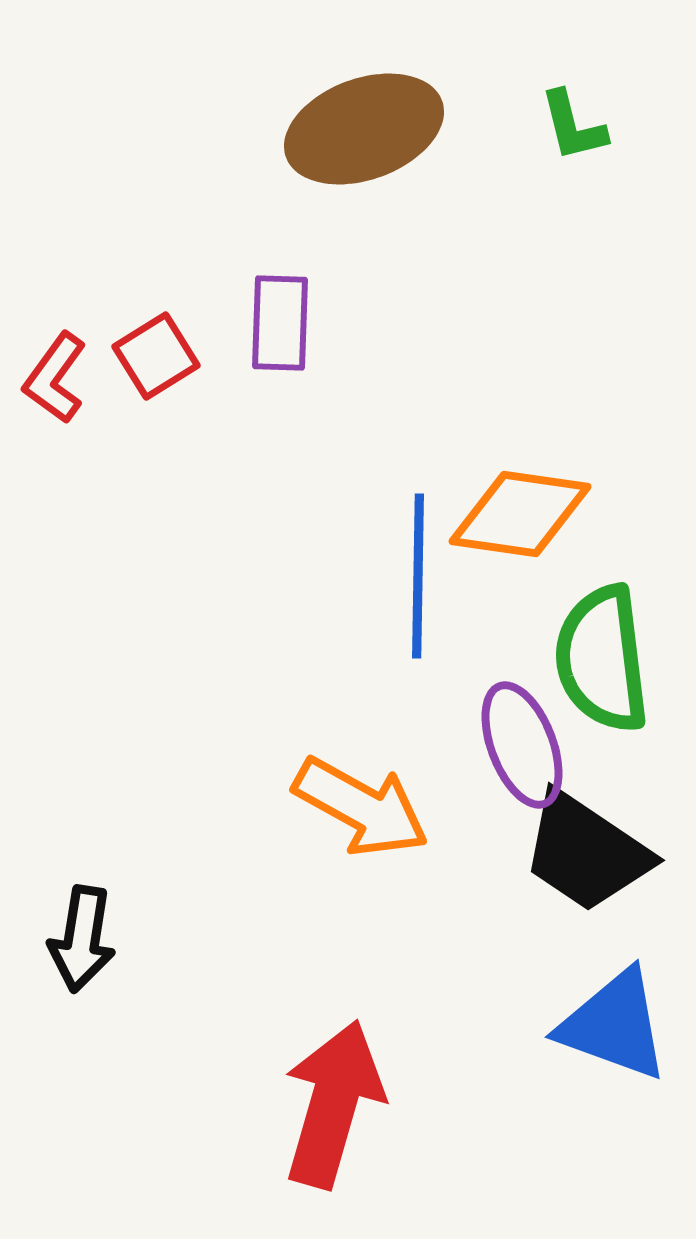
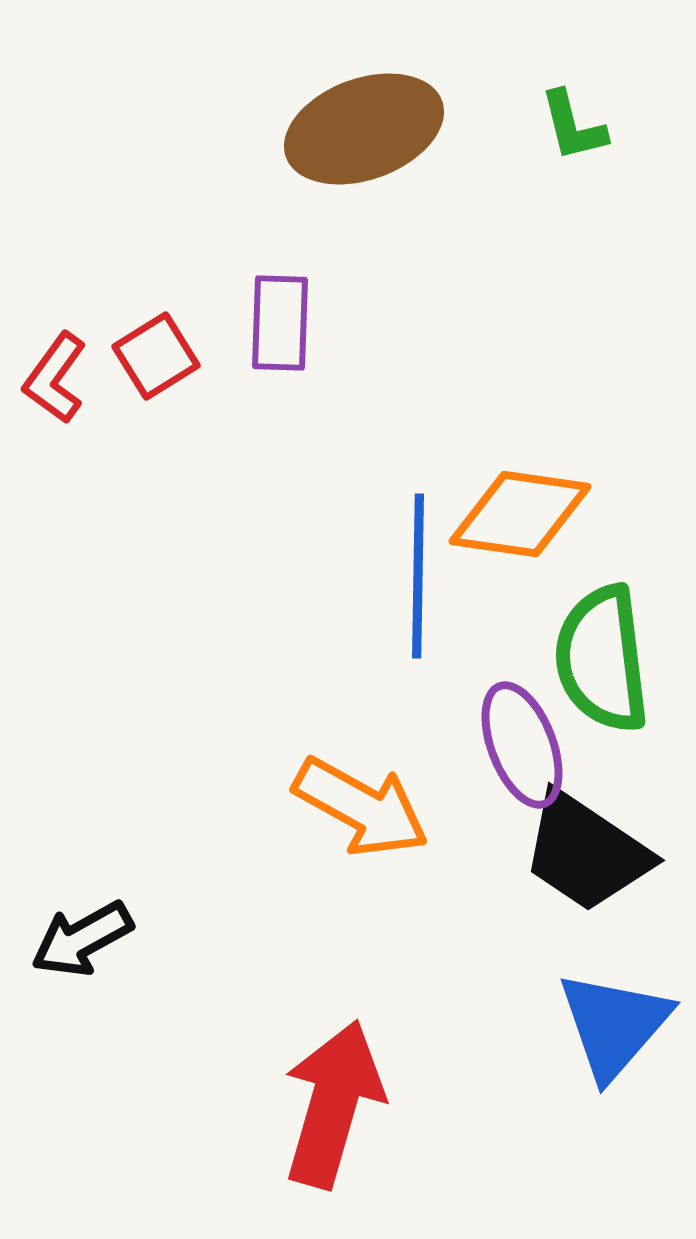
black arrow: rotated 52 degrees clockwise
blue triangle: rotated 51 degrees clockwise
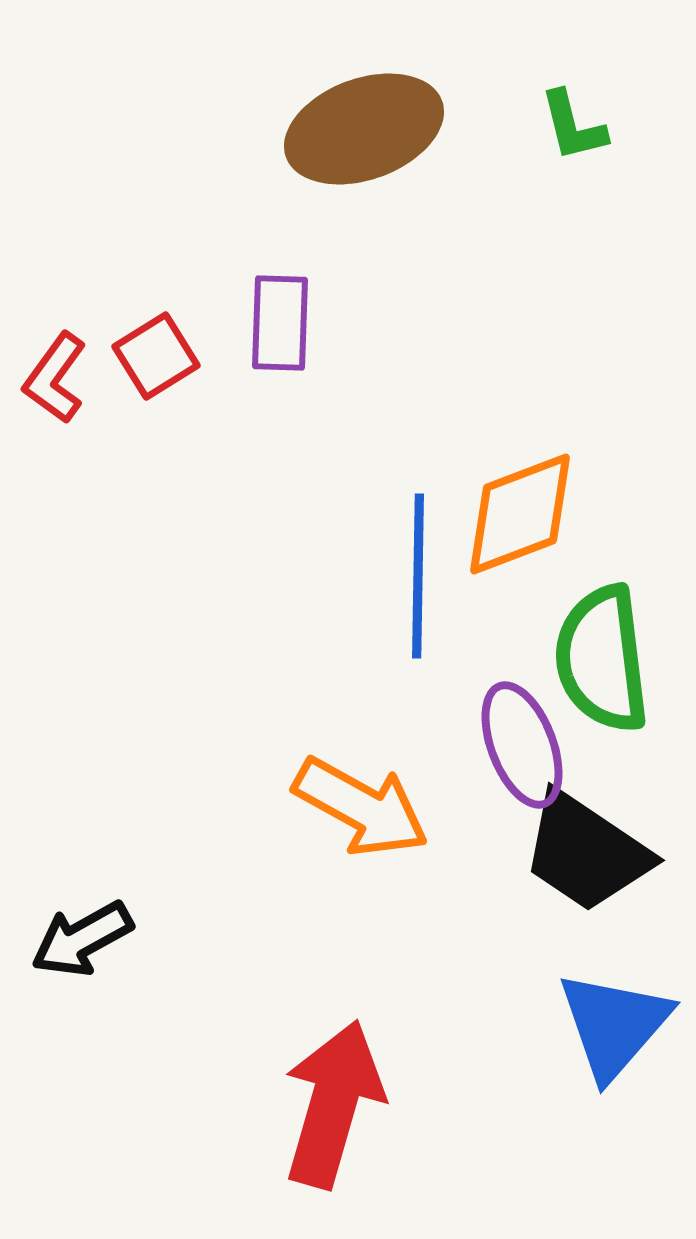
orange diamond: rotated 29 degrees counterclockwise
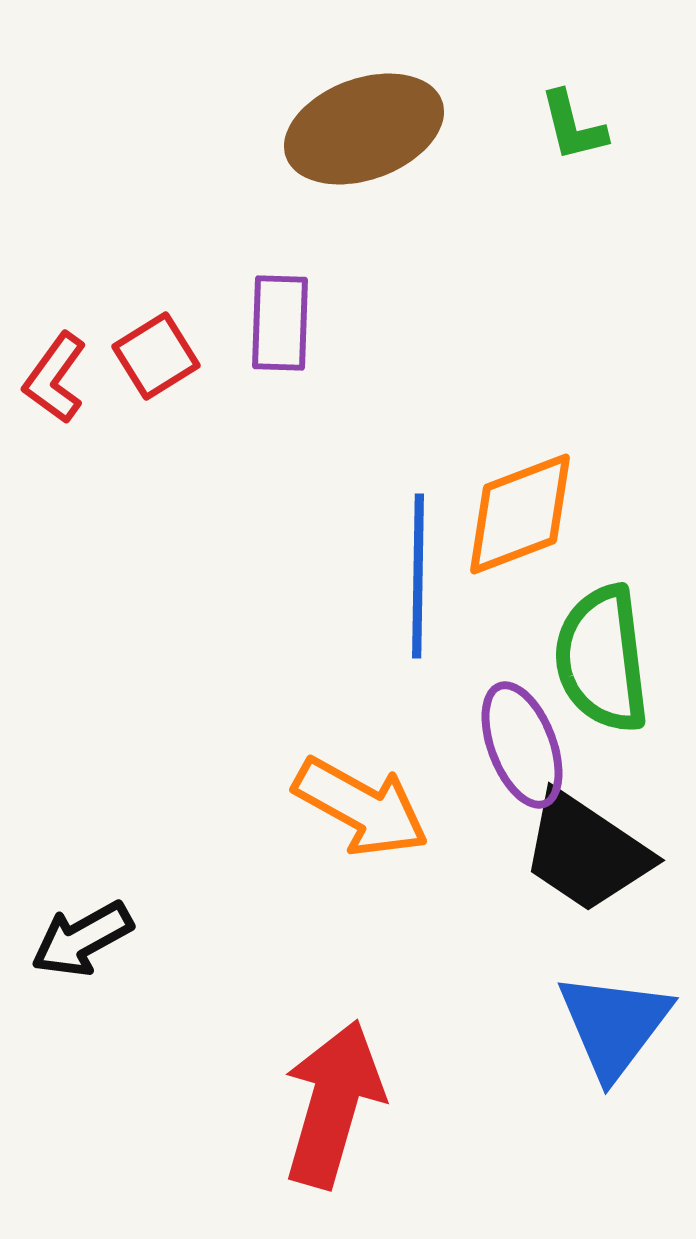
blue triangle: rotated 4 degrees counterclockwise
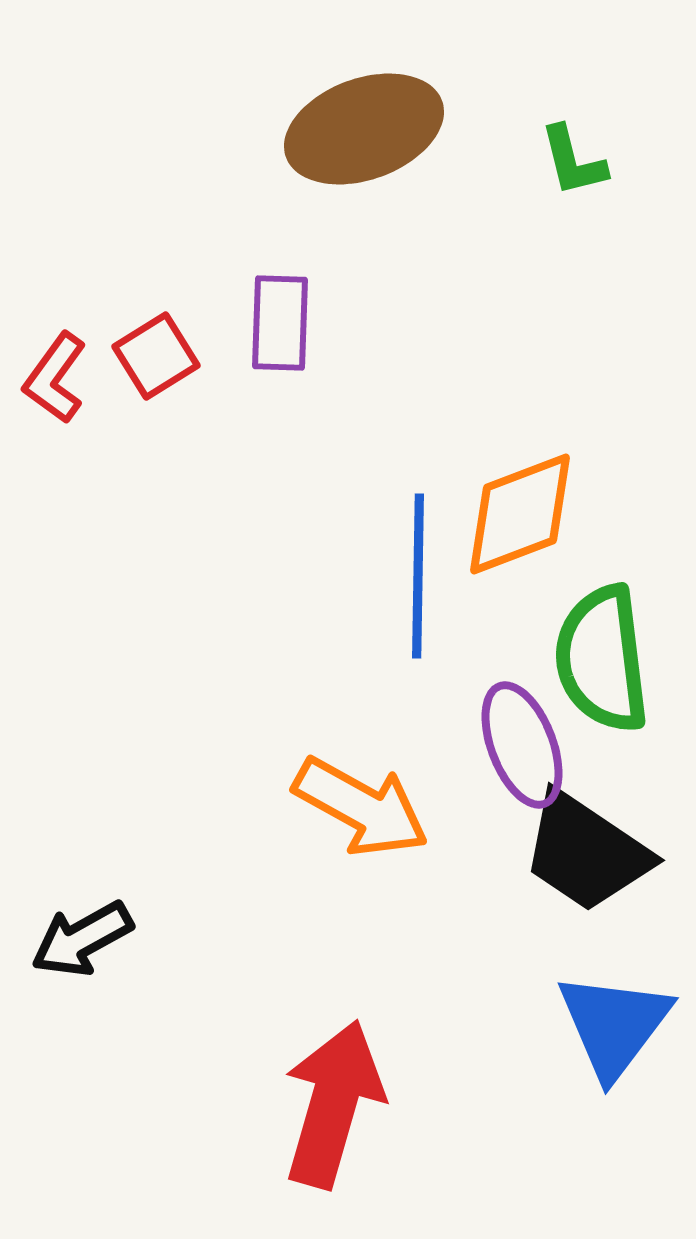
green L-shape: moved 35 px down
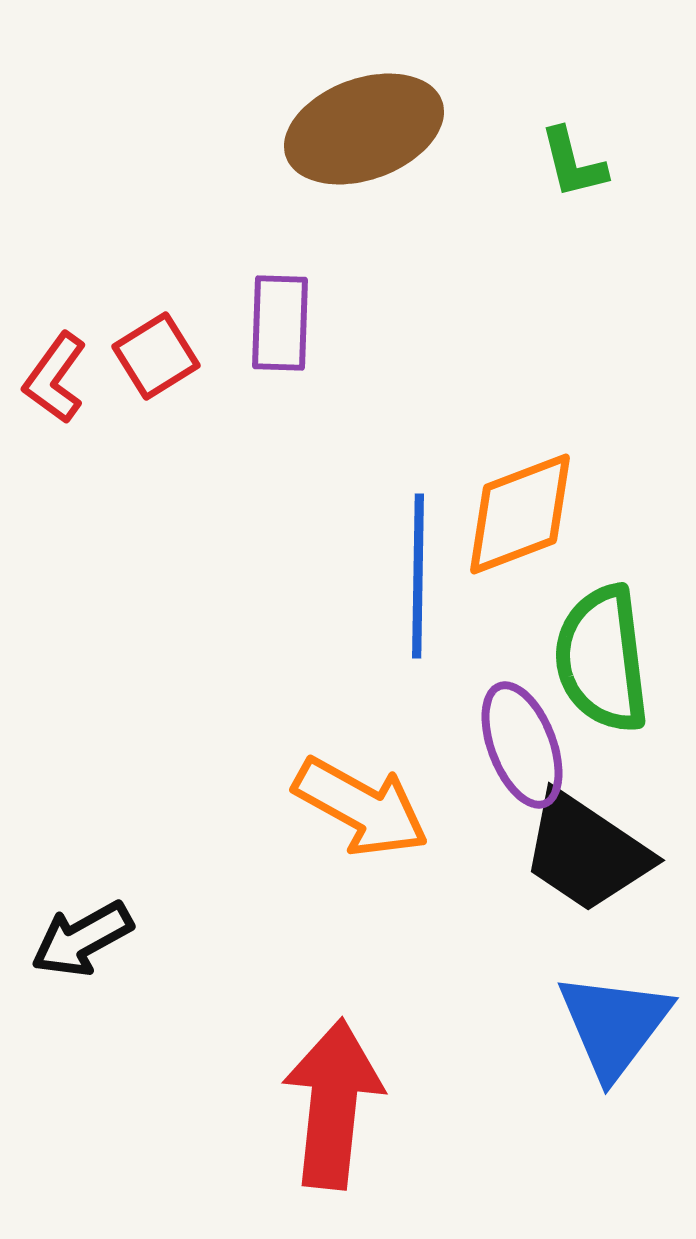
green L-shape: moved 2 px down
red arrow: rotated 10 degrees counterclockwise
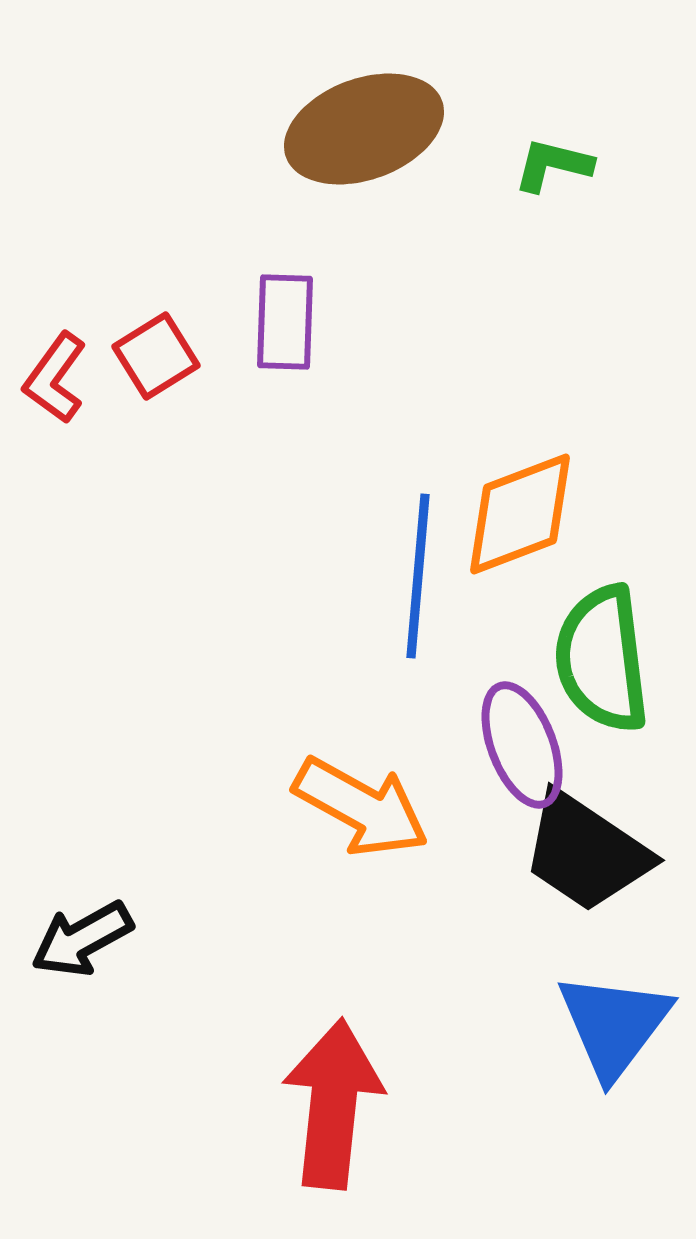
green L-shape: moved 20 px left, 2 px down; rotated 118 degrees clockwise
purple rectangle: moved 5 px right, 1 px up
blue line: rotated 4 degrees clockwise
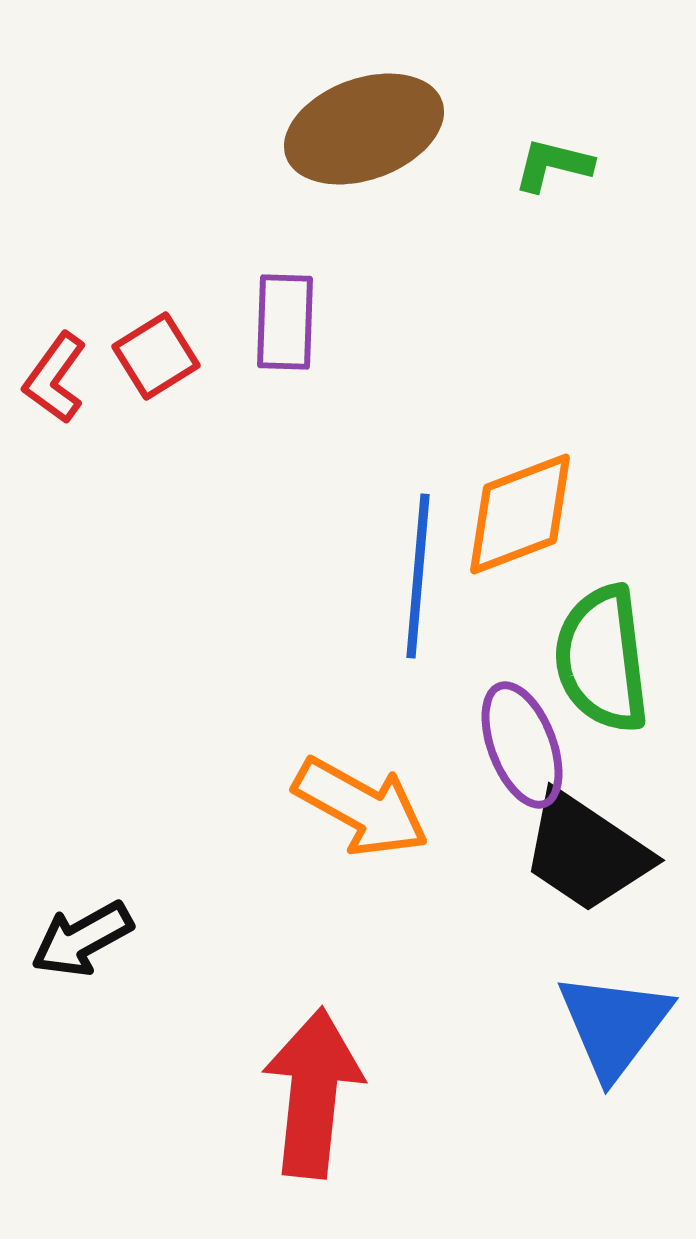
red arrow: moved 20 px left, 11 px up
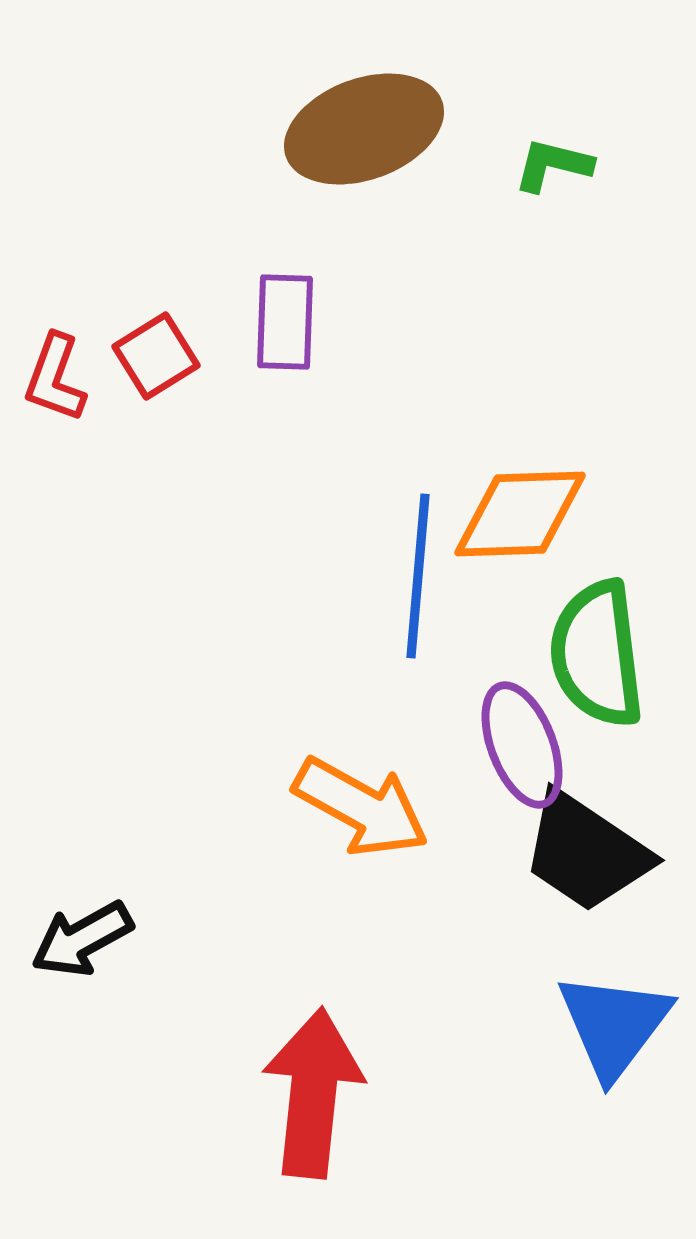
red L-shape: rotated 16 degrees counterclockwise
orange diamond: rotated 19 degrees clockwise
green semicircle: moved 5 px left, 5 px up
